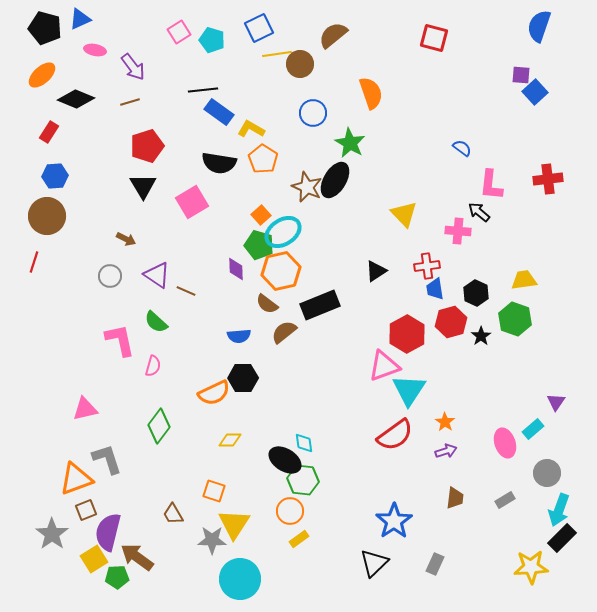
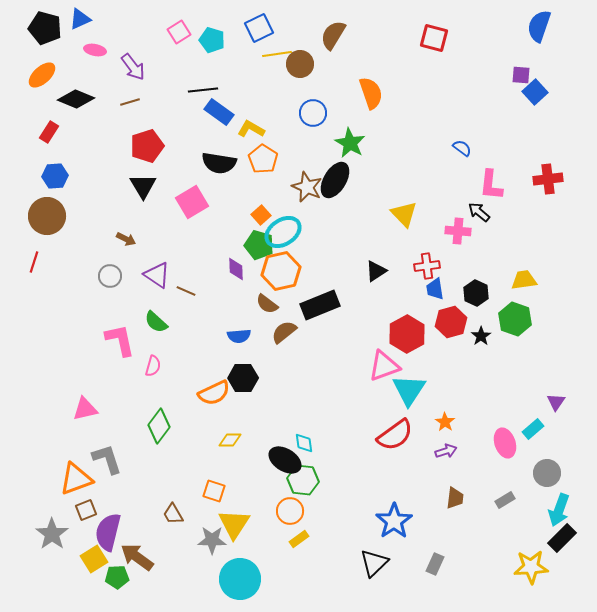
brown semicircle at (333, 35): rotated 20 degrees counterclockwise
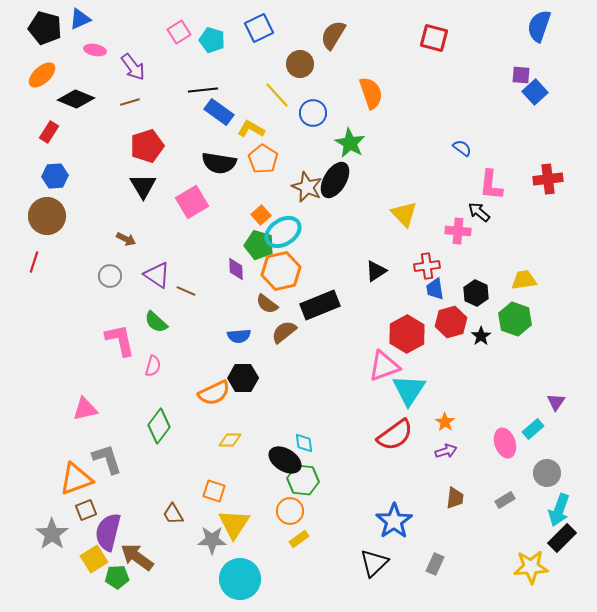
yellow line at (277, 54): moved 41 px down; rotated 56 degrees clockwise
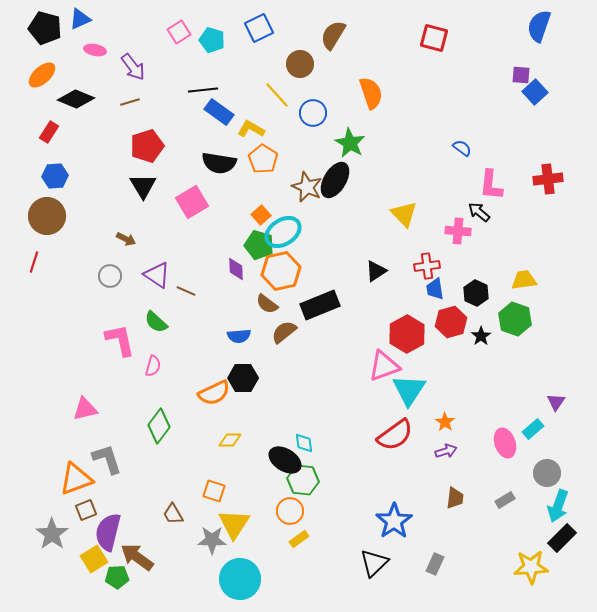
cyan arrow at (559, 510): moved 1 px left, 4 px up
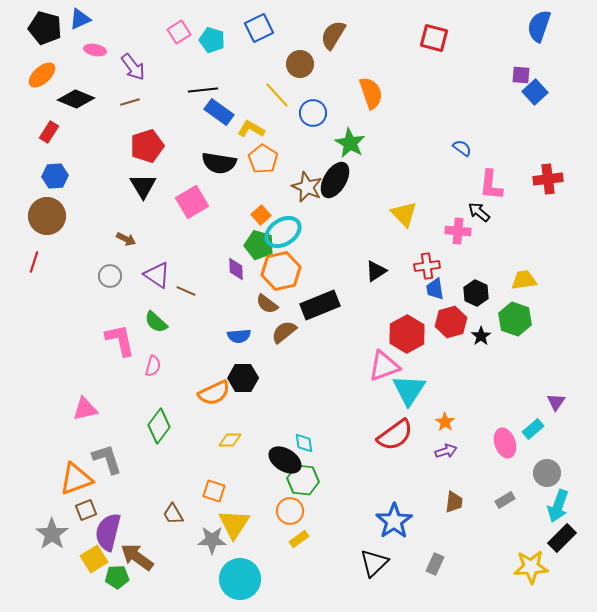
brown trapezoid at (455, 498): moved 1 px left, 4 px down
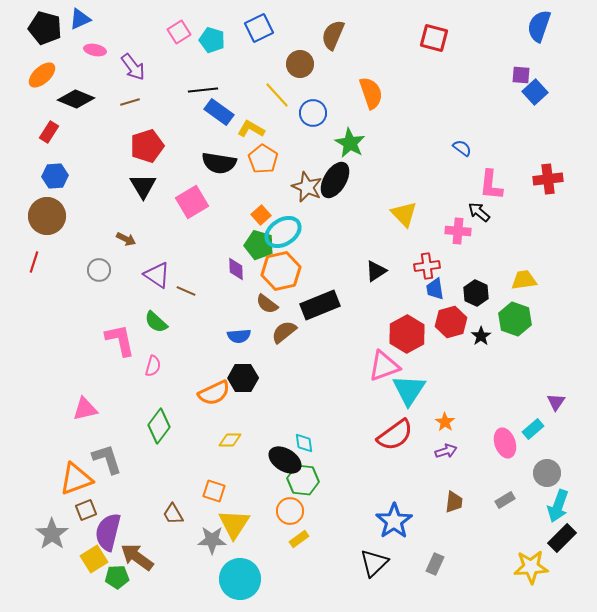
brown semicircle at (333, 35): rotated 8 degrees counterclockwise
gray circle at (110, 276): moved 11 px left, 6 px up
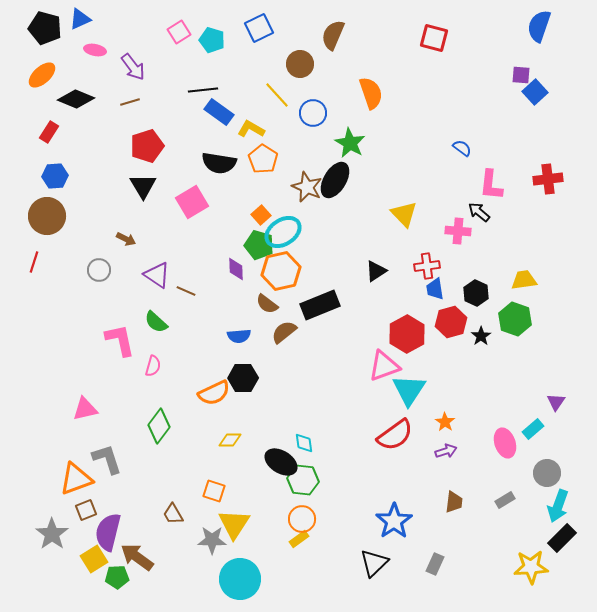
black ellipse at (285, 460): moved 4 px left, 2 px down
orange circle at (290, 511): moved 12 px right, 8 px down
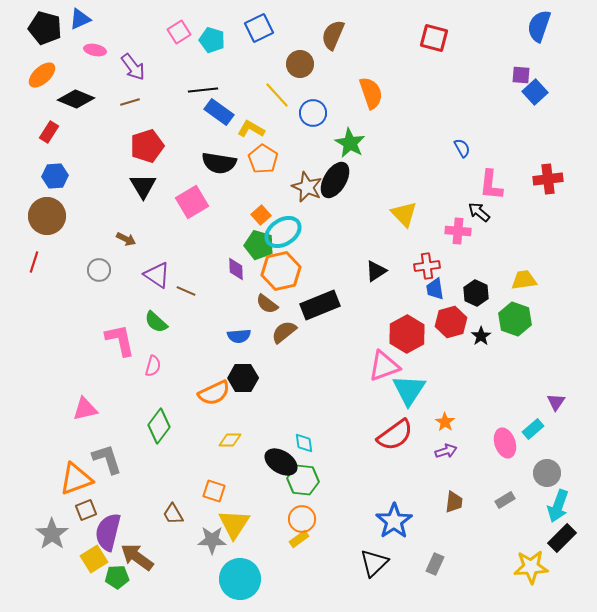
blue semicircle at (462, 148): rotated 24 degrees clockwise
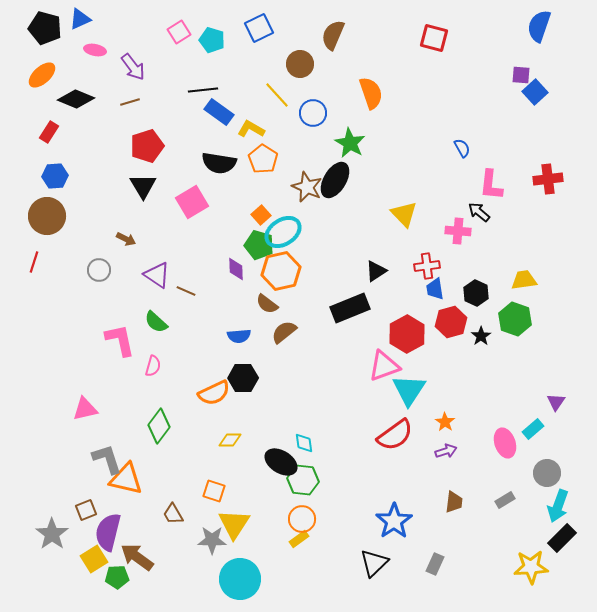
black rectangle at (320, 305): moved 30 px right, 3 px down
orange triangle at (76, 479): moved 50 px right; rotated 33 degrees clockwise
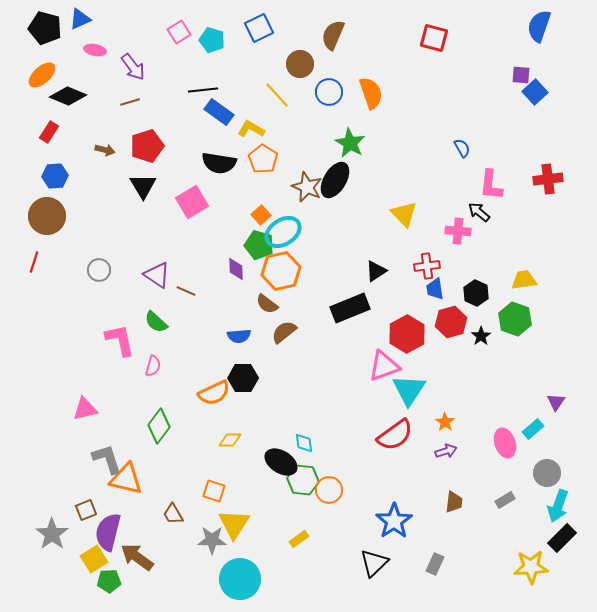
black diamond at (76, 99): moved 8 px left, 3 px up
blue circle at (313, 113): moved 16 px right, 21 px up
brown arrow at (126, 239): moved 21 px left, 89 px up; rotated 12 degrees counterclockwise
orange circle at (302, 519): moved 27 px right, 29 px up
green pentagon at (117, 577): moved 8 px left, 4 px down
